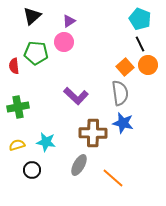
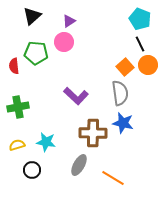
orange line: rotated 10 degrees counterclockwise
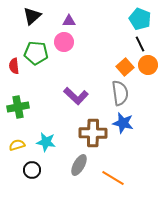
purple triangle: rotated 32 degrees clockwise
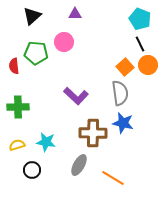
purple triangle: moved 6 px right, 7 px up
green cross: rotated 10 degrees clockwise
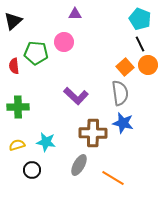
black triangle: moved 19 px left, 5 px down
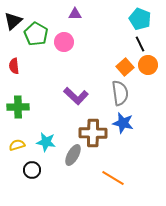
green pentagon: moved 19 px up; rotated 25 degrees clockwise
gray ellipse: moved 6 px left, 10 px up
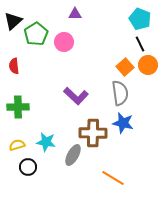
green pentagon: rotated 10 degrees clockwise
black circle: moved 4 px left, 3 px up
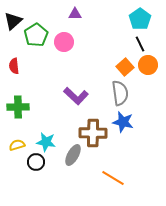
cyan pentagon: rotated 15 degrees clockwise
green pentagon: moved 1 px down
blue star: moved 1 px up
black circle: moved 8 px right, 5 px up
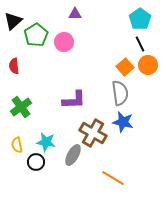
purple L-shape: moved 2 px left, 4 px down; rotated 45 degrees counterclockwise
green cross: moved 3 px right; rotated 35 degrees counterclockwise
brown cross: rotated 28 degrees clockwise
yellow semicircle: rotated 84 degrees counterclockwise
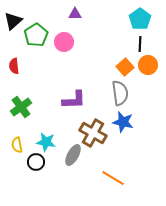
black line: rotated 28 degrees clockwise
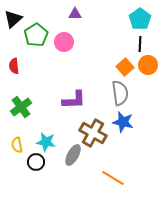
black triangle: moved 2 px up
